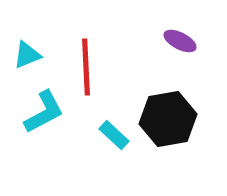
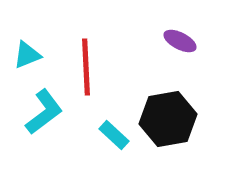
cyan L-shape: rotated 9 degrees counterclockwise
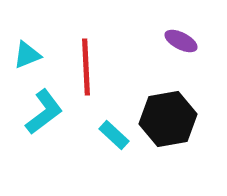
purple ellipse: moved 1 px right
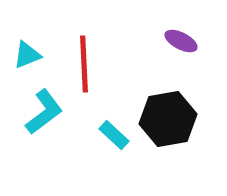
red line: moved 2 px left, 3 px up
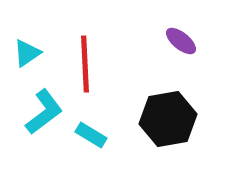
purple ellipse: rotated 12 degrees clockwise
cyan triangle: moved 2 px up; rotated 12 degrees counterclockwise
red line: moved 1 px right
cyan rectangle: moved 23 px left; rotated 12 degrees counterclockwise
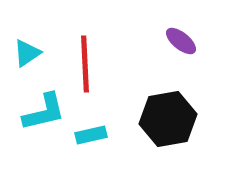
cyan L-shape: rotated 24 degrees clockwise
cyan rectangle: rotated 44 degrees counterclockwise
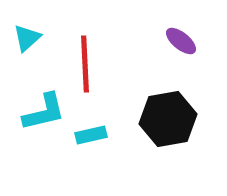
cyan triangle: moved 15 px up; rotated 8 degrees counterclockwise
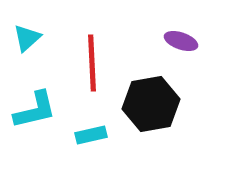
purple ellipse: rotated 20 degrees counterclockwise
red line: moved 7 px right, 1 px up
cyan L-shape: moved 9 px left, 2 px up
black hexagon: moved 17 px left, 15 px up
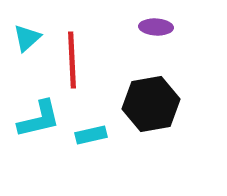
purple ellipse: moved 25 px left, 14 px up; rotated 16 degrees counterclockwise
red line: moved 20 px left, 3 px up
cyan L-shape: moved 4 px right, 9 px down
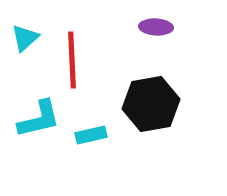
cyan triangle: moved 2 px left
